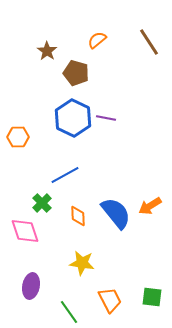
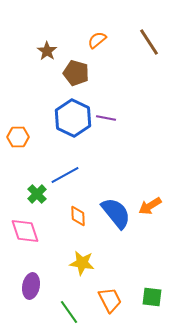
green cross: moved 5 px left, 9 px up
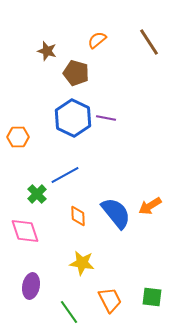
brown star: rotated 18 degrees counterclockwise
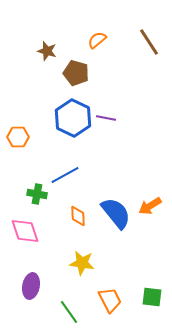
green cross: rotated 36 degrees counterclockwise
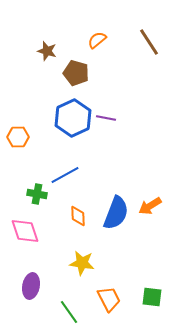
blue hexagon: rotated 9 degrees clockwise
blue semicircle: rotated 60 degrees clockwise
orange trapezoid: moved 1 px left, 1 px up
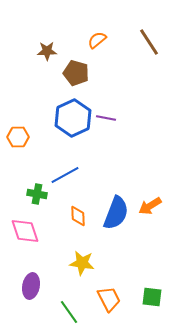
brown star: rotated 18 degrees counterclockwise
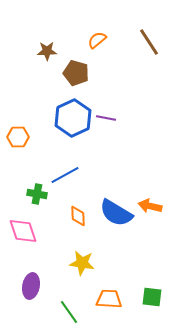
orange arrow: rotated 45 degrees clockwise
blue semicircle: rotated 100 degrees clockwise
pink diamond: moved 2 px left
orange trapezoid: rotated 60 degrees counterclockwise
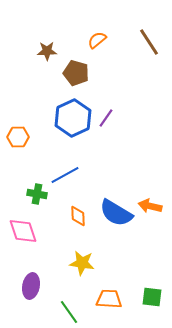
purple line: rotated 66 degrees counterclockwise
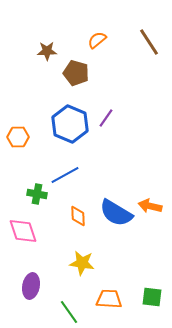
blue hexagon: moved 3 px left, 6 px down; rotated 12 degrees counterclockwise
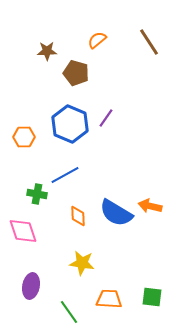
orange hexagon: moved 6 px right
